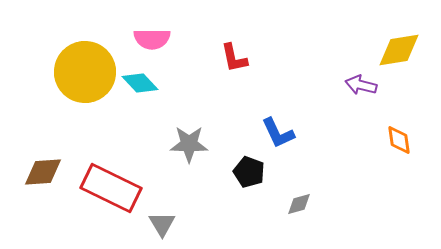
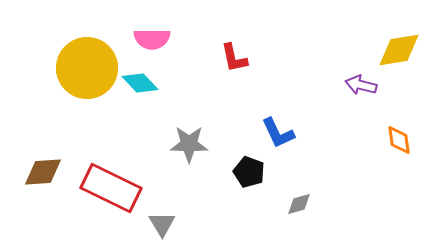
yellow circle: moved 2 px right, 4 px up
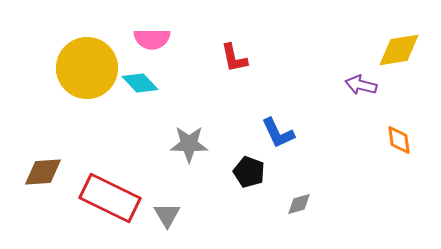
red rectangle: moved 1 px left, 10 px down
gray triangle: moved 5 px right, 9 px up
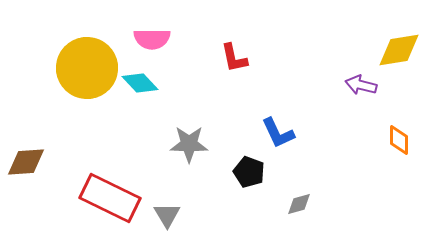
orange diamond: rotated 8 degrees clockwise
brown diamond: moved 17 px left, 10 px up
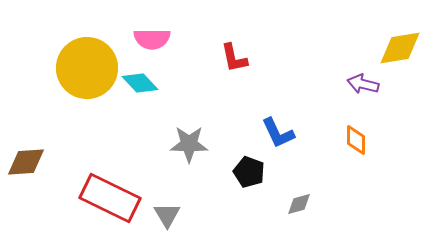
yellow diamond: moved 1 px right, 2 px up
purple arrow: moved 2 px right, 1 px up
orange diamond: moved 43 px left
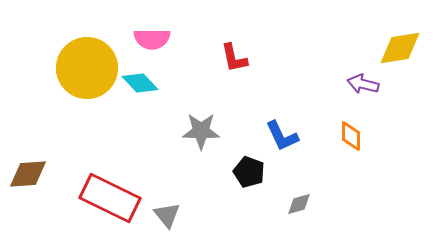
blue L-shape: moved 4 px right, 3 px down
orange diamond: moved 5 px left, 4 px up
gray star: moved 12 px right, 13 px up
brown diamond: moved 2 px right, 12 px down
gray triangle: rotated 8 degrees counterclockwise
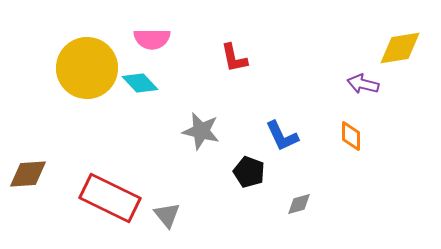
gray star: rotated 12 degrees clockwise
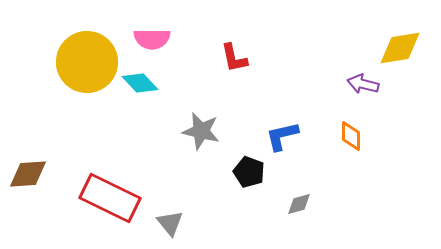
yellow circle: moved 6 px up
blue L-shape: rotated 102 degrees clockwise
gray triangle: moved 3 px right, 8 px down
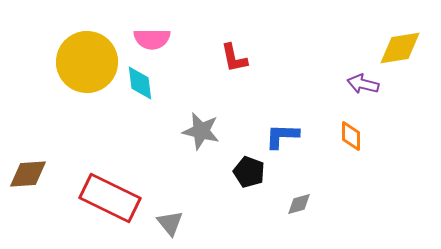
cyan diamond: rotated 36 degrees clockwise
blue L-shape: rotated 15 degrees clockwise
